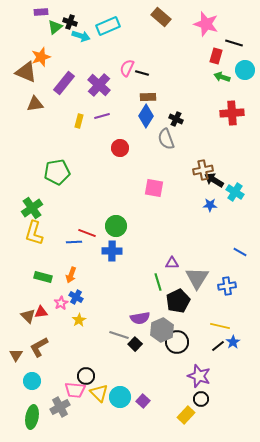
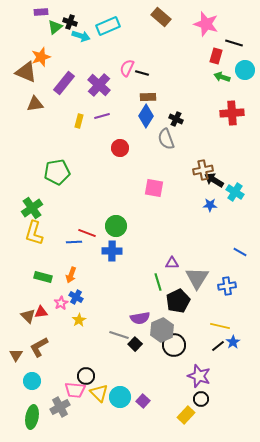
black circle at (177, 342): moved 3 px left, 3 px down
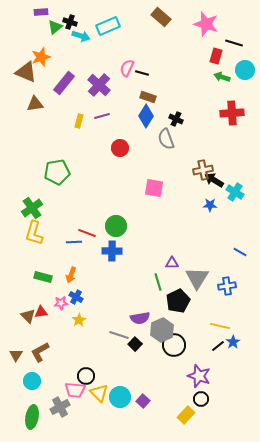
brown rectangle at (148, 97): rotated 21 degrees clockwise
pink star at (61, 303): rotated 24 degrees clockwise
brown L-shape at (39, 347): moved 1 px right, 5 px down
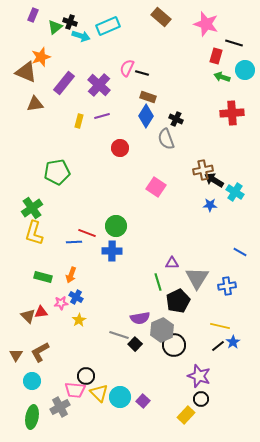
purple rectangle at (41, 12): moved 8 px left, 3 px down; rotated 64 degrees counterclockwise
pink square at (154, 188): moved 2 px right, 1 px up; rotated 24 degrees clockwise
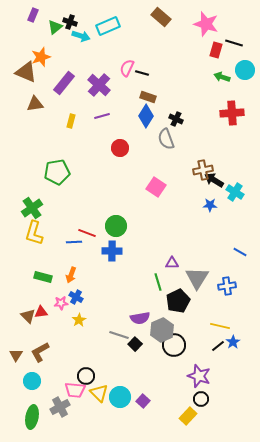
red rectangle at (216, 56): moved 6 px up
yellow rectangle at (79, 121): moved 8 px left
yellow rectangle at (186, 415): moved 2 px right, 1 px down
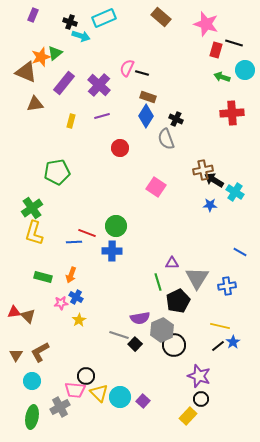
cyan rectangle at (108, 26): moved 4 px left, 8 px up
green triangle at (55, 27): moved 26 px down
red triangle at (41, 312): moved 27 px left
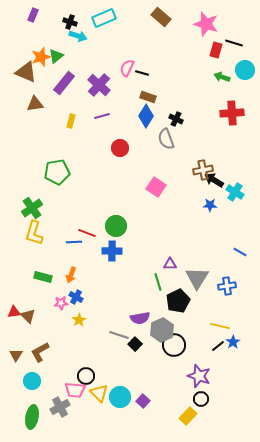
cyan arrow at (81, 36): moved 3 px left
green triangle at (55, 53): moved 1 px right, 3 px down
purple triangle at (172, 263): moved 2 px left, 1 px down
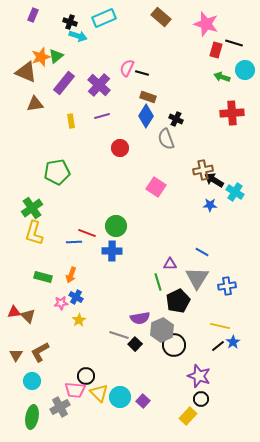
yellow rectangle at (71, 121): rotated 24 degrees counterclockwise
blue line at (240, 252): moved 38 px left
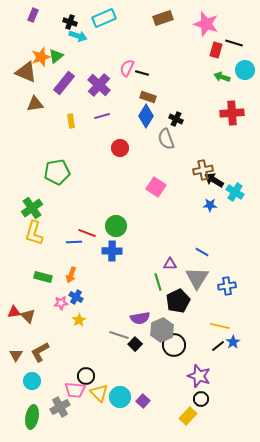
brown rectangle at (161, 17): moved 2 px right, 1 px down; rotated 60 degrees counterclockwise
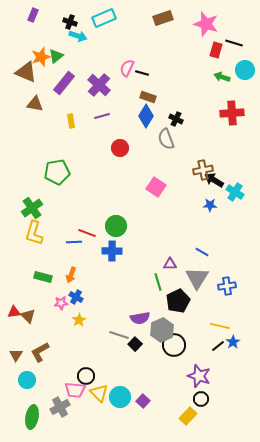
brown triangle at (35, 104): rotated 18 degrees clockwise
cyan circle at (32, 381): moved 5 px left, 1 px up
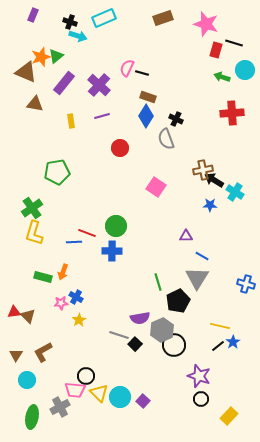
blue line at (202, 252): moved 4 px down
purple triangle at (170, 264): moved 16 px right, 28 px up
orange arrow at (71, 275): moved 8 px left, 3 px up
blue cross at (227, 286): moved 19 px right, 2 px up; rotated 24 degrees clockwise
brown L-shape at (40, 352): moved 3 px right
yellow rectangle at (188, 416): moved 41 px right
